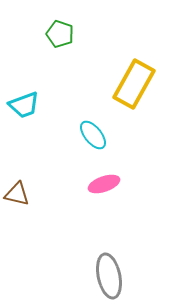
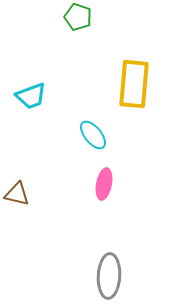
green pentagon: moved 18 px right, 17 px up
yellow rectangle: rotated 24 degrees counterclockwise
cyan trapezoid: moved 7 px right, 9 px up
pink ellipse: rotated 60 degrees counterclockwise
gray ellipse: rotated 15 degrees clockwise
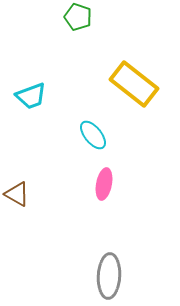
yellow rectangle: rotated 57 degrees counterclockwise
brown triangle: rotated 16 degrees clockwise
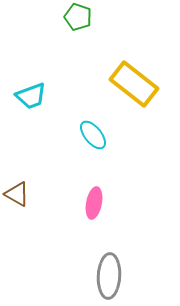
pink ellipse: moved 10 px left, 19 px down
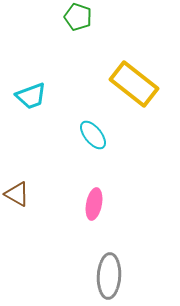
pink ellipse: moved 1 px down
